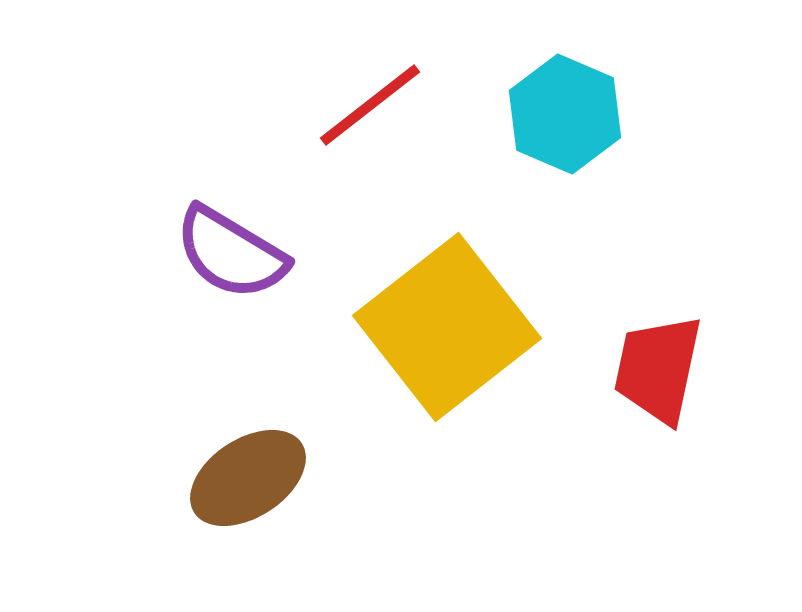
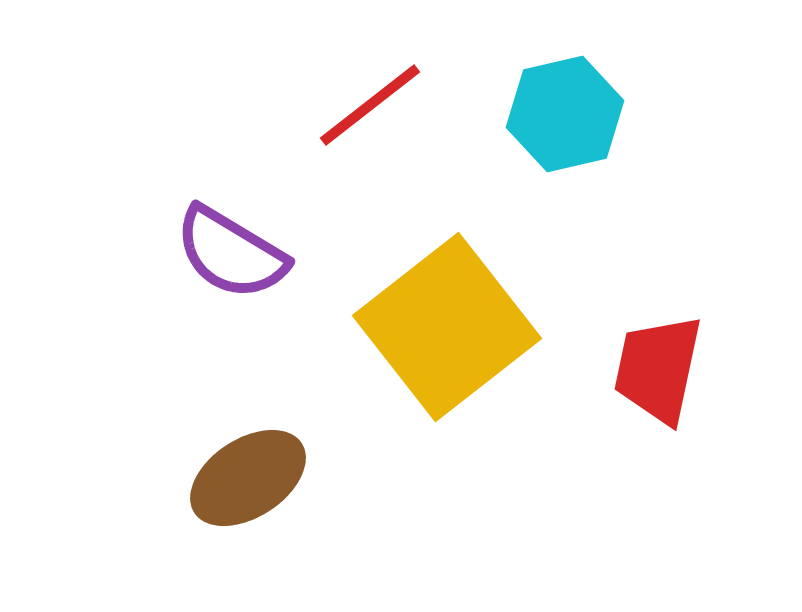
cyan hexagon: rotated 24 degrees clockwise
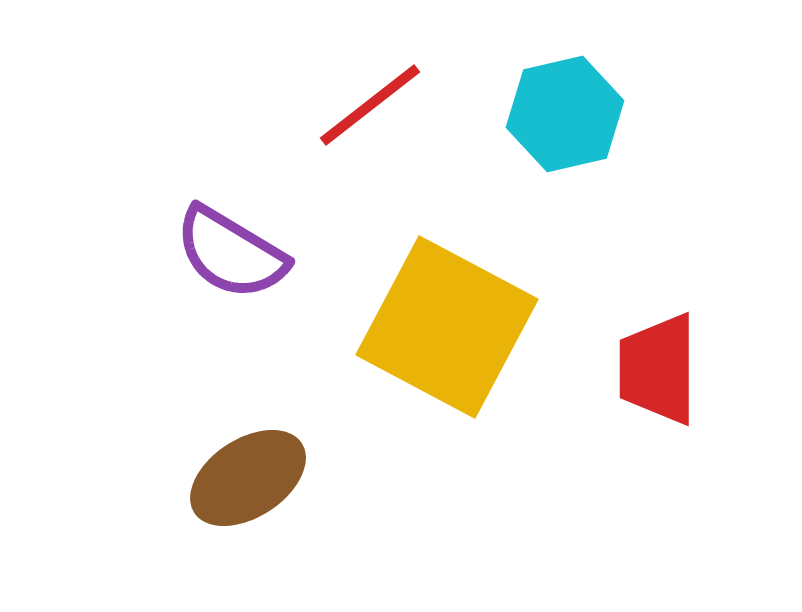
yellow square: rotated 24 degrees counterclockwise
red trapezoid: rotated 12 degrees counterclockwise
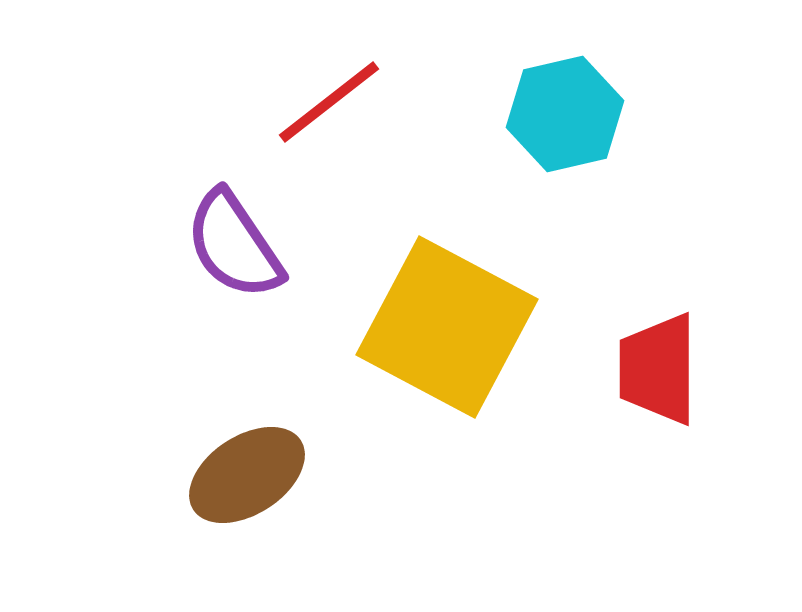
red line: moved 41 px left, 3 px up
purple semicircle: moved 3 px right, 8 px up; rotated 25 degrees clockwise
brown ellipse: moved 1 px left, 3 px up
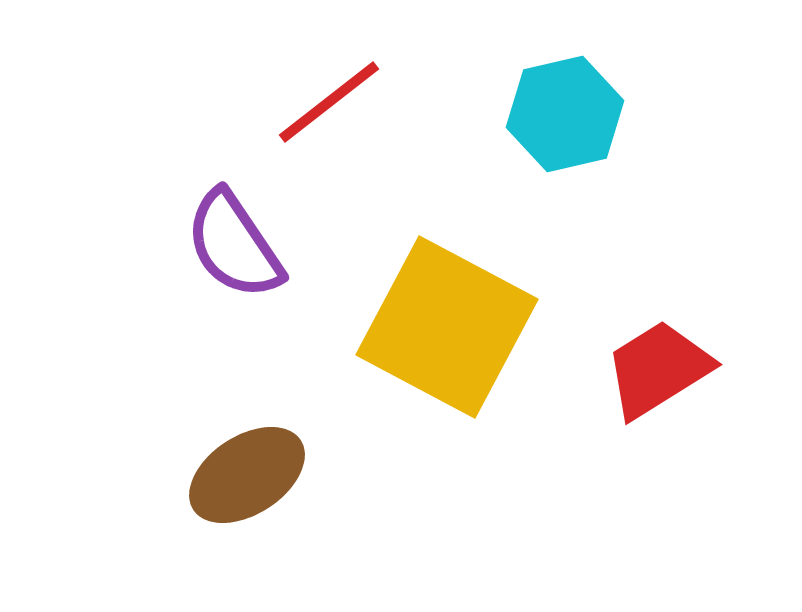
red trapezoid: rotated 58 degrees clockwise
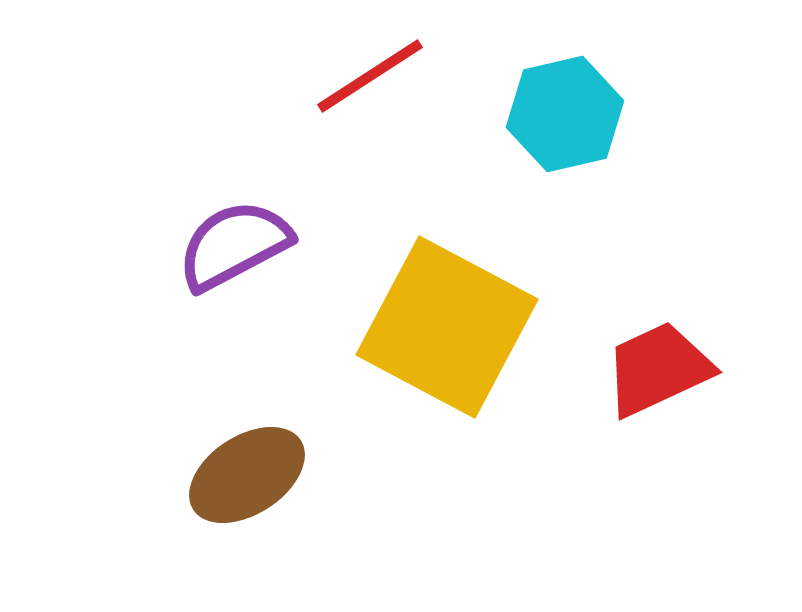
red line: moved 41 px right, 26 px up; rotated 5 degrees clockwise
purple semicircle: rotated 96 degrees clockwise
red trapezoid: rotated 7 degrees clockwise
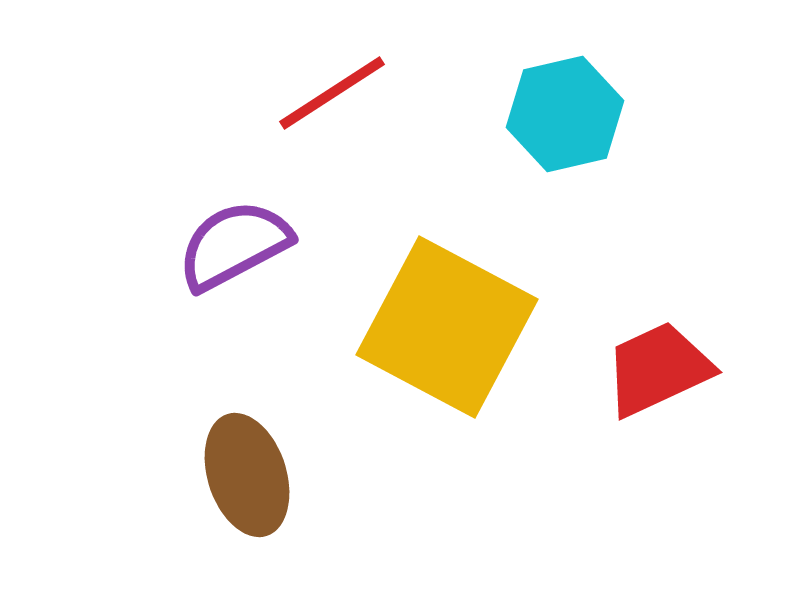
red line: moved 38 px left, 17 px down
brown ellipse: rotated 75 degrees counterclockwise
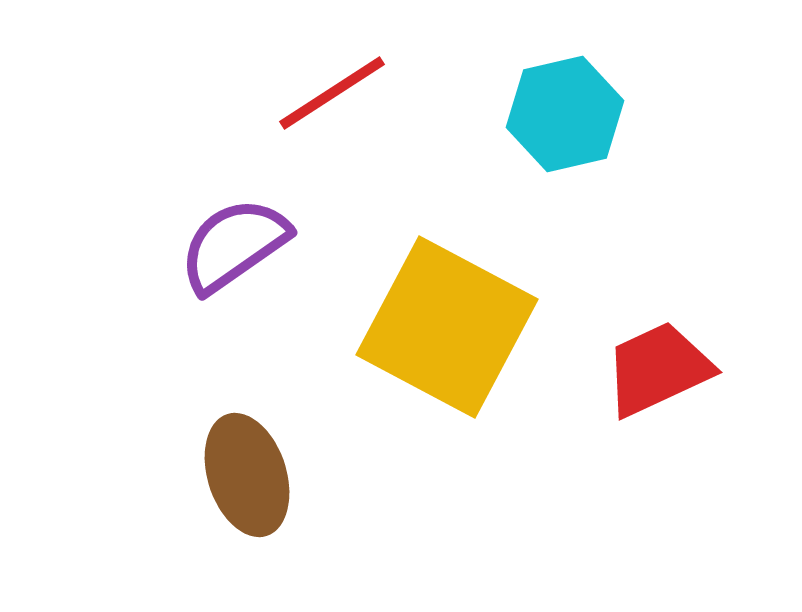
purple semicircle: rotated 7 degrees counterclockwise
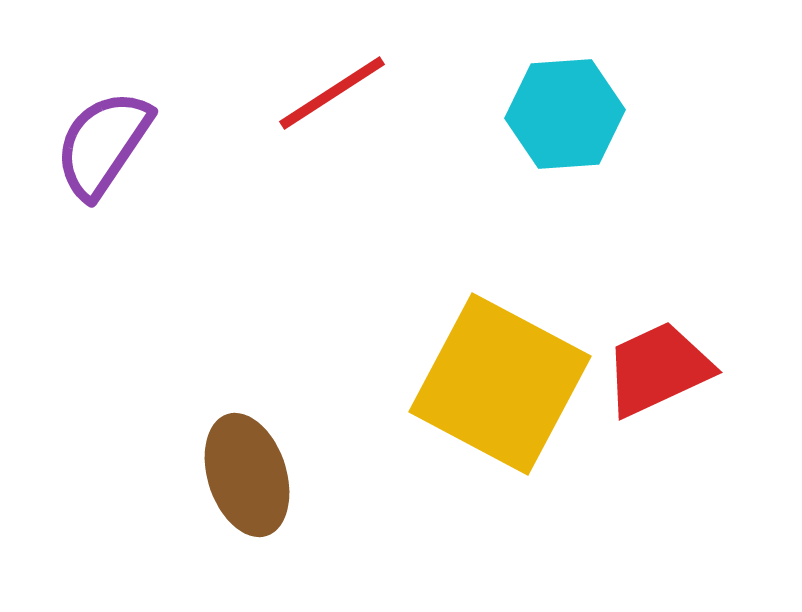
cyan hexagon: rotated 9 degrees clockwise
purple semicircle: moved 131 px left, 101 px up; rotated 21 degrees counterclockwise
yellow square: moved 53 px right, 57 px down
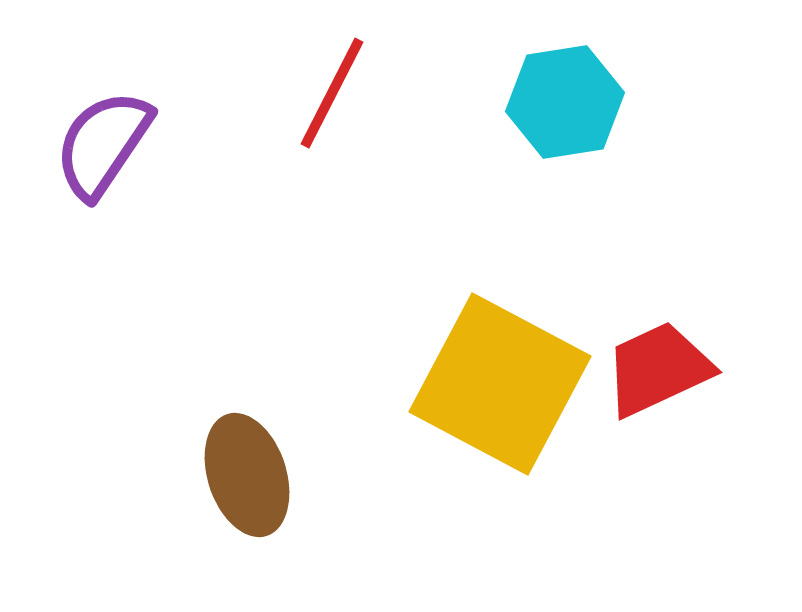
red line: rotated 30 degrees counterclockwise
cyan hexagon: moved 12 px up; rotated 5 degrees counterclockwise
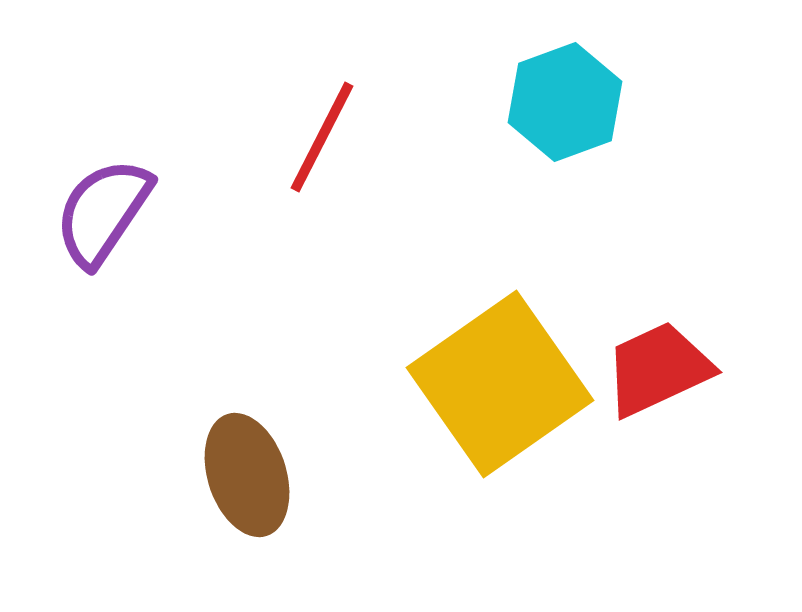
red line: moved 10 px left, 44 px down
cyan hexagon: rotated 11 degrees counterclockwise
purple semicircle: moved 68 px down
yellow square: rotated 27 degrees clockwise
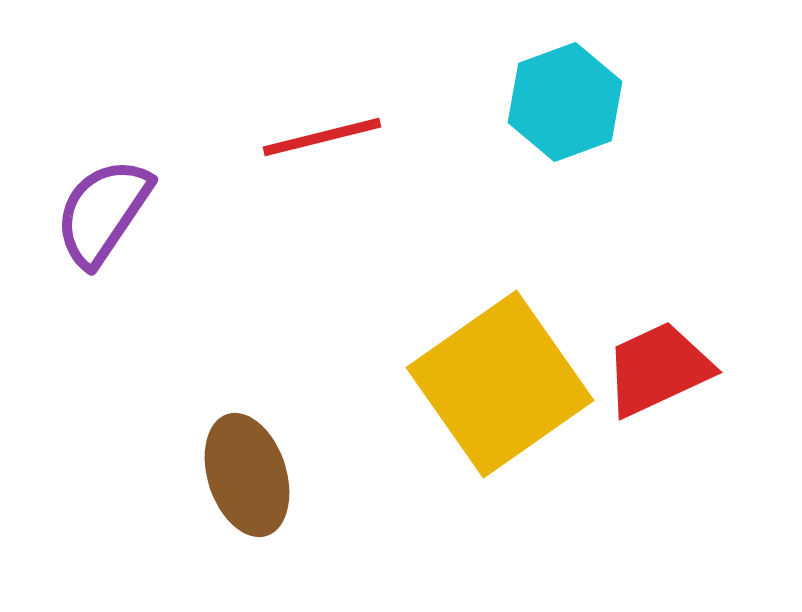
red line: rotated 49 degrees clockwise
